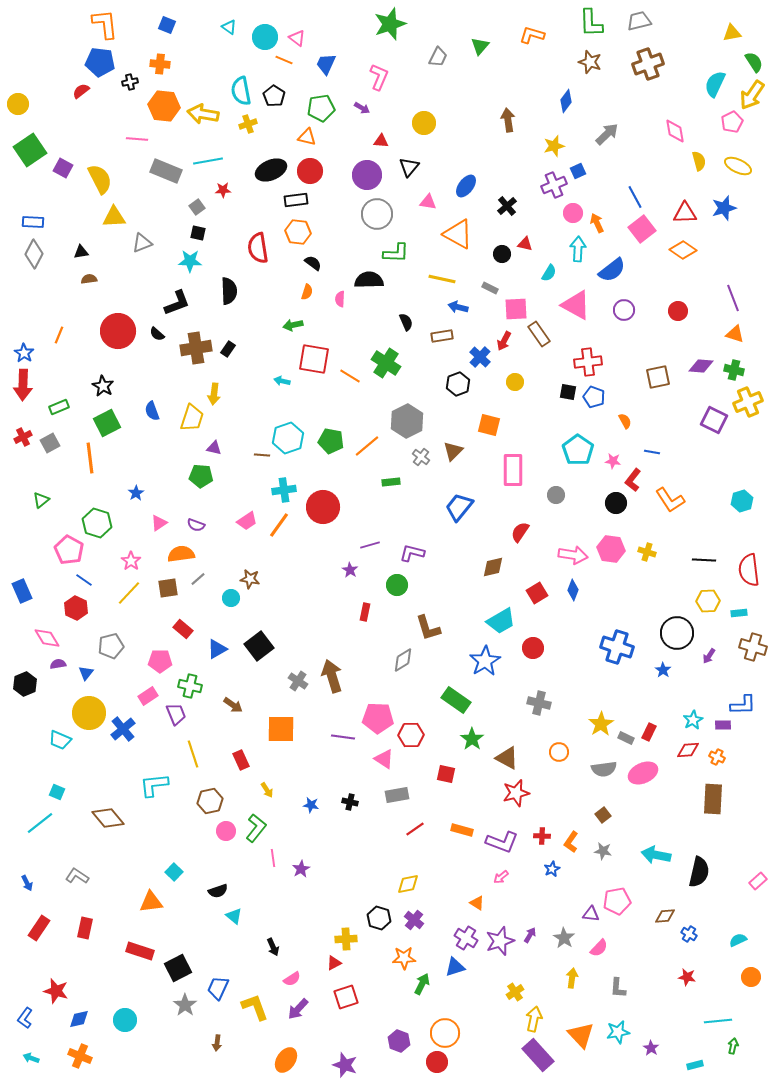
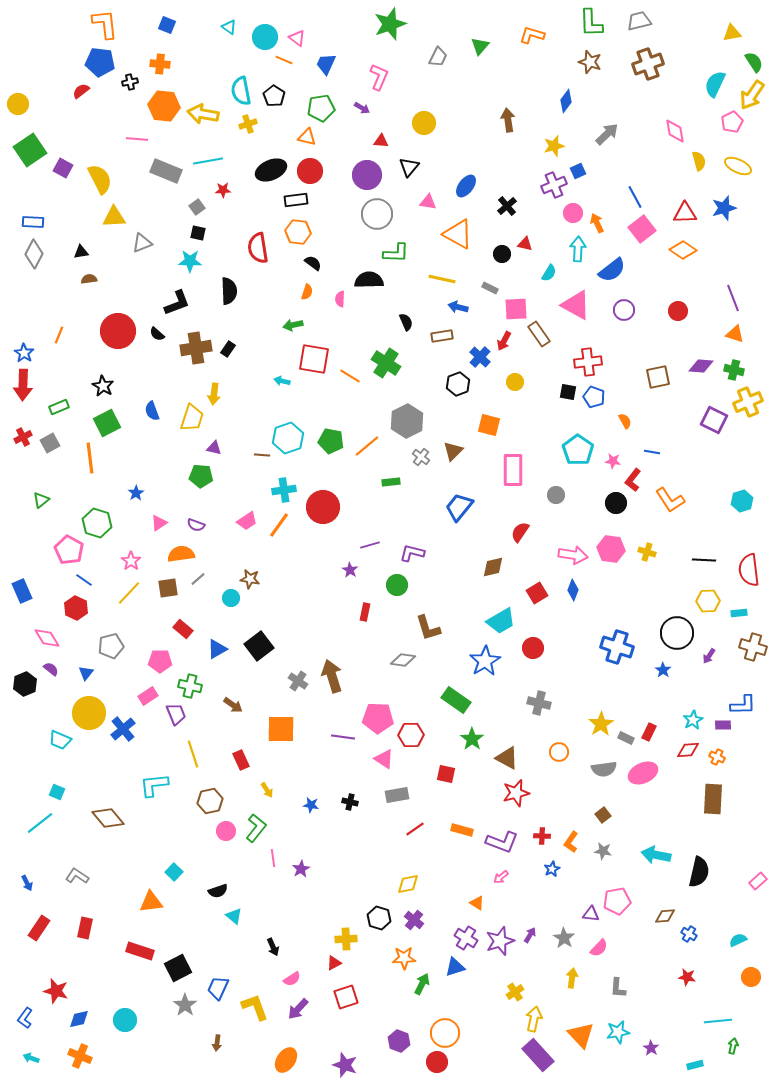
gray diamond at (403, 660): rotated 40 degrees clockwise
purple semicircle at (58, 664): moved 7 px left, 5 px down; rotated 49 degrees clockwise
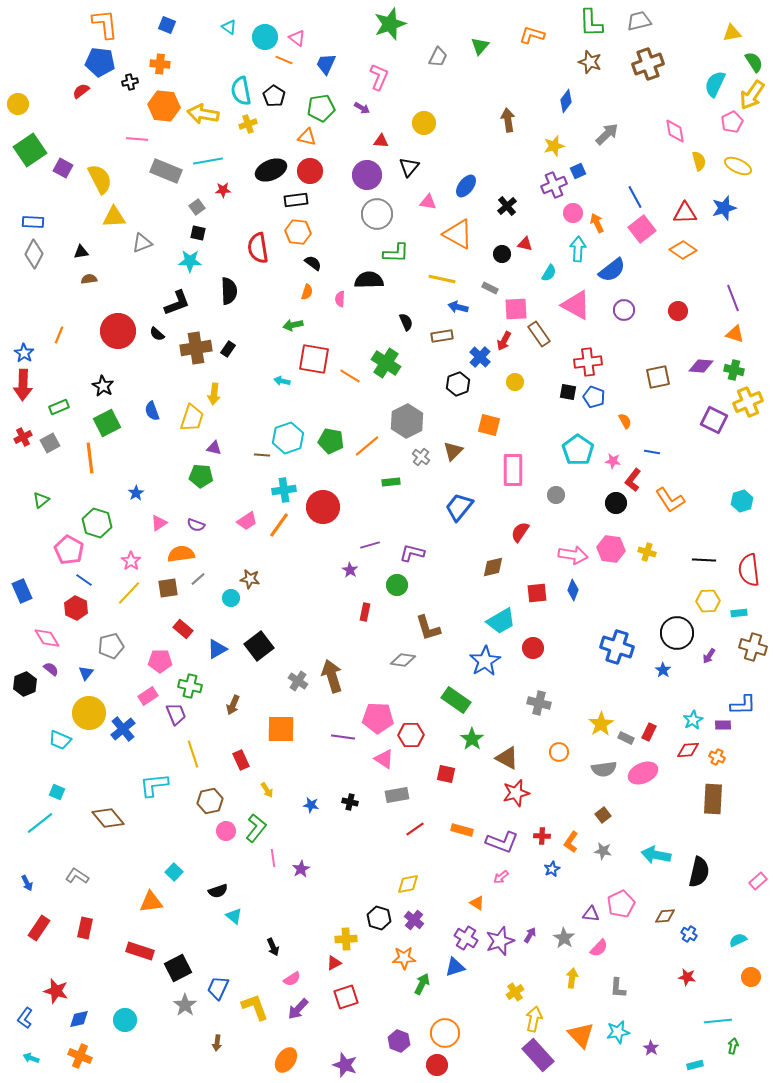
red square at (537, 593): rotated 25 degrees clockwise
brown arrow at (233, 705): rotated 78 degrees clockwise
pink pentagon at (617, 901): moved 4 px right, 3 px down; rotated 16 degrees counterclockwise
red circle at (437, 1062): moved 3 px down
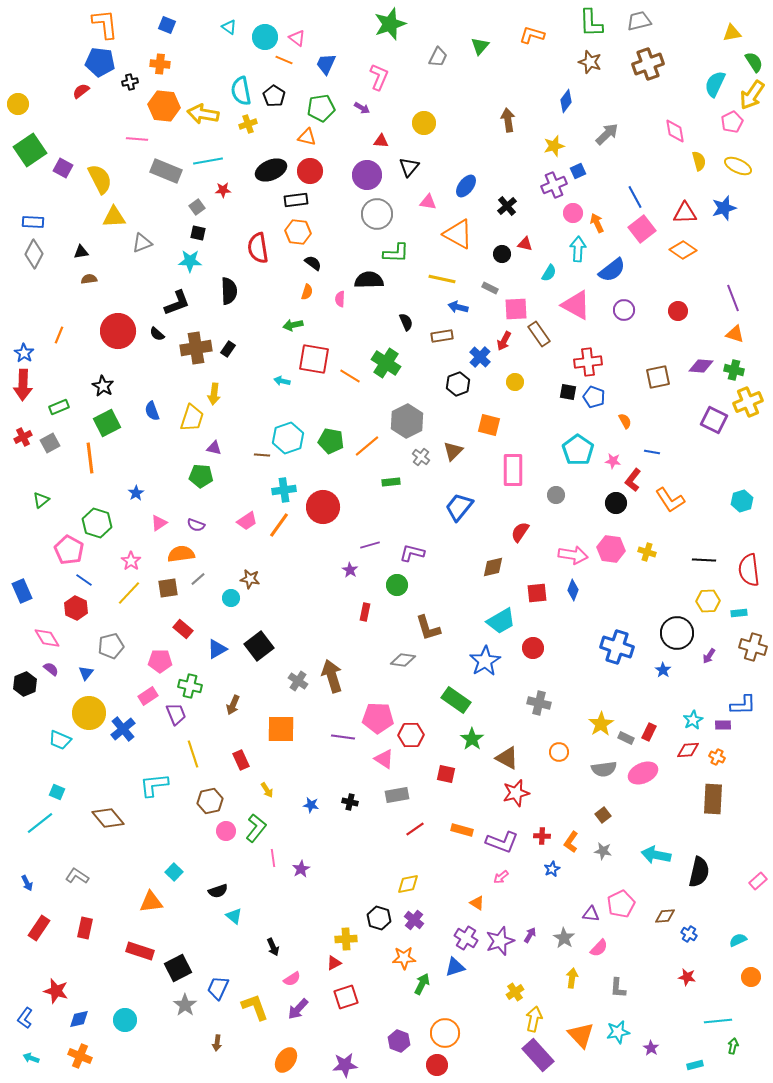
purple star at (345, 1065): rotated 25 degrees counterclockwise
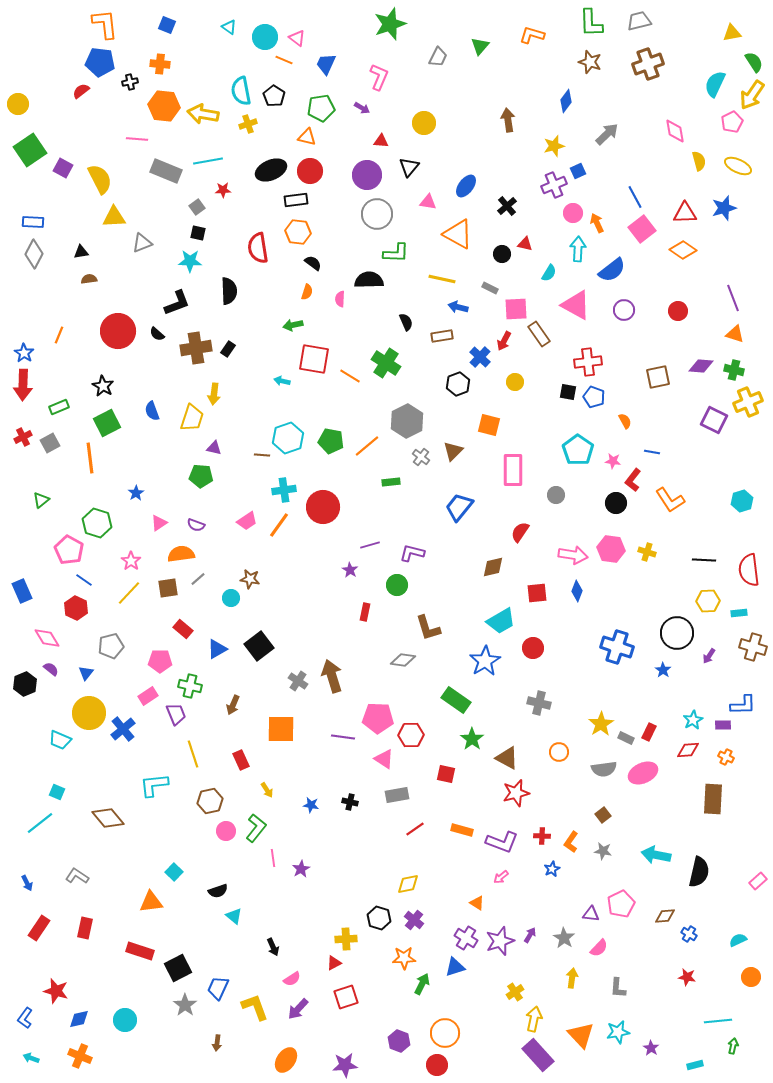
blue diamond at (573, 590): moved 4 px right, 1 px down
orange cross at (717, 757): moved 9 px right
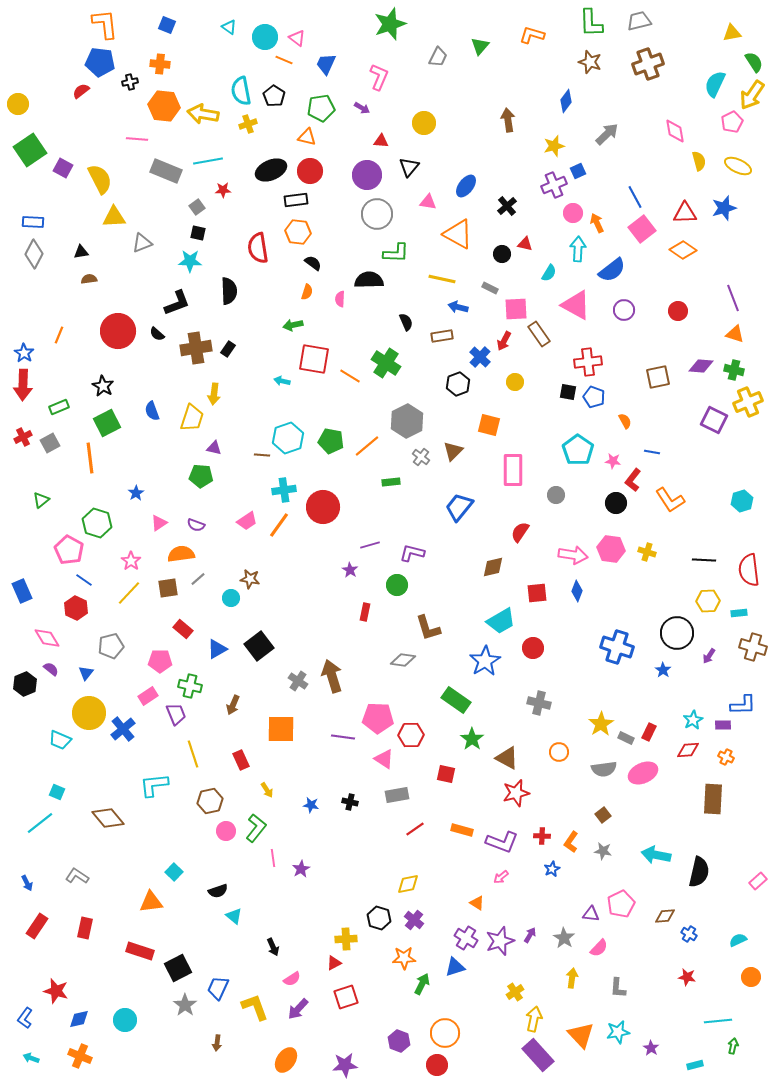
red rectangle at (39, 928): moved 2 px left, 2 px up
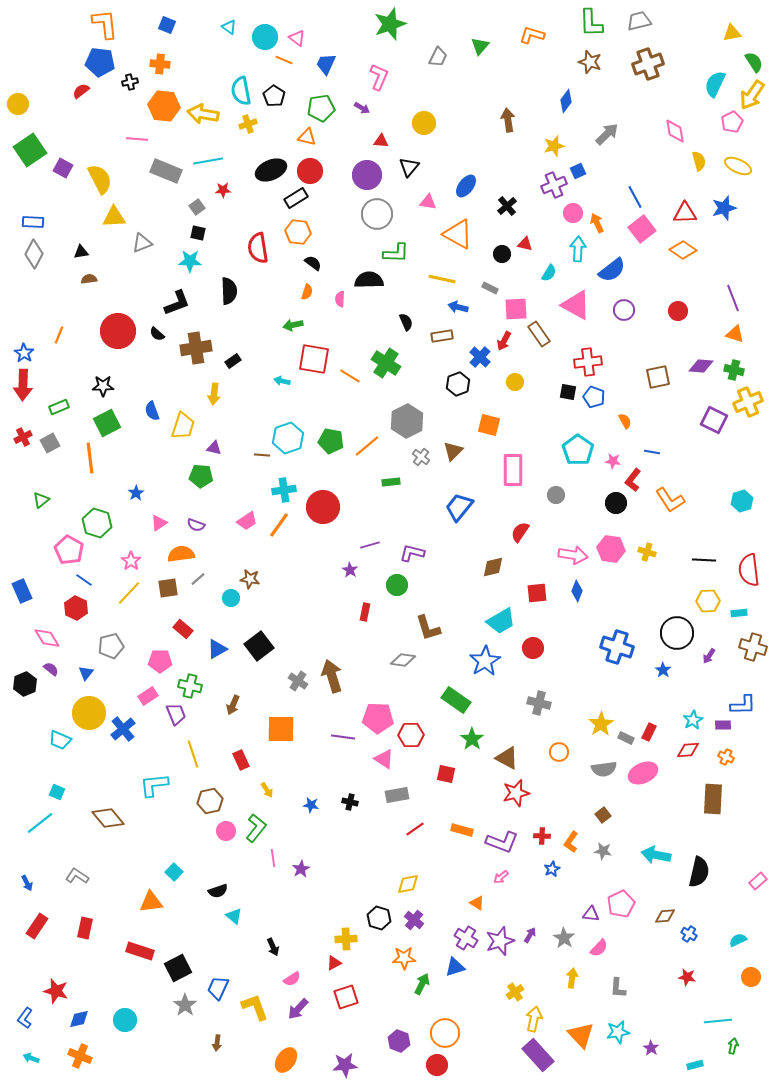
black rectangle at (296, 200): moved 2 px up; rotated 25 degrees counterclockwise
black rectangle at (228, 349): moved 5 px right, 12 px down; rotated 21 degrees clockwise
black star at (103, 386): rotated 30 degrees counterclockwise
yellow trapezoid at (192, 418): moved 9 px left, 8 px down
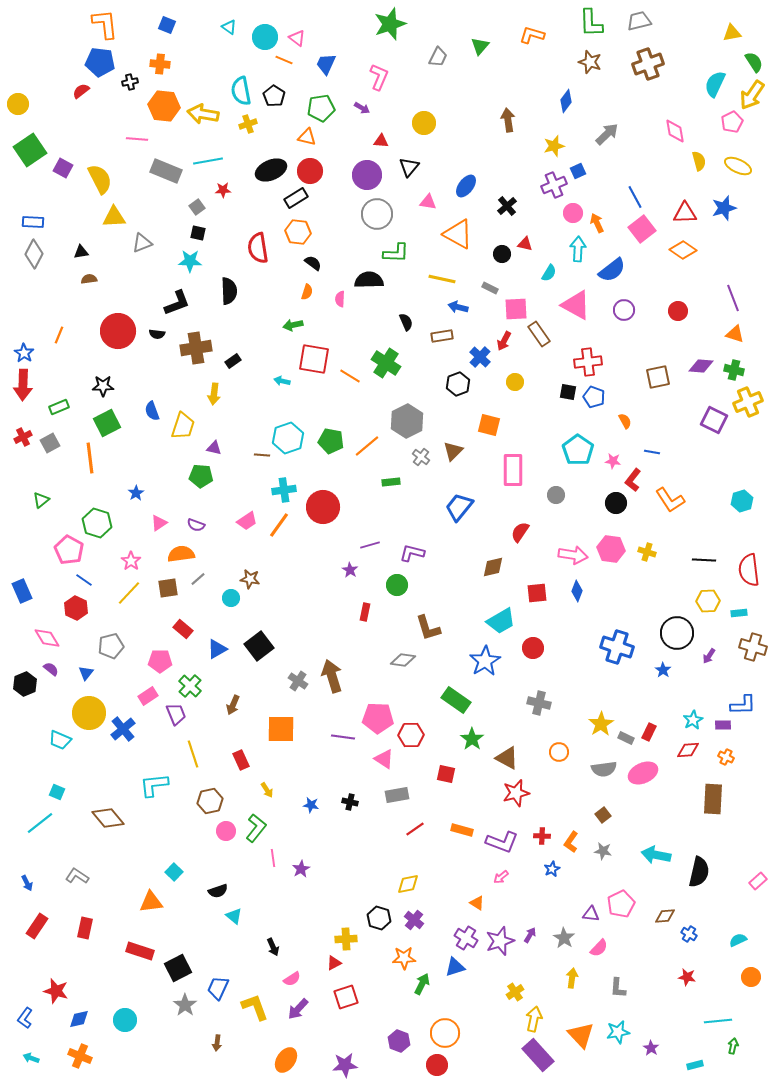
black semicircle at (157, 334): rotated 35 degrees counterclockwise
green cross at (190, 686): rotated 30 degrees clockwise
